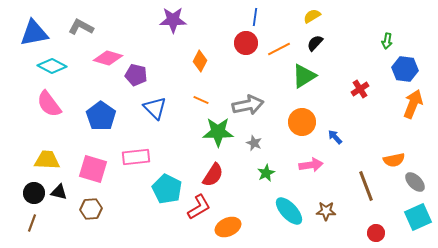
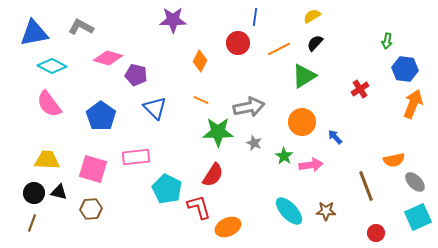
red circle at (246, 43): moved 8 px left
gray arrow at (248, 105): moved 1 px right, 2 px down
green star at (266, 173): moved 18 px right, 17 px up; rotated 12 degrees counterclockwise
red L-shape at (199, 207): rotated 76 degrees counterclockwise
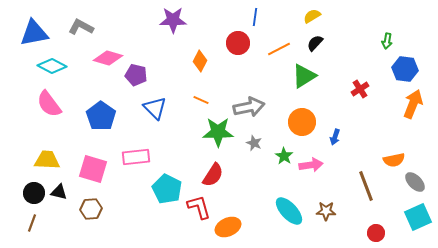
blue arrow at (335, 137): rotated 119 degrees counterclockwise
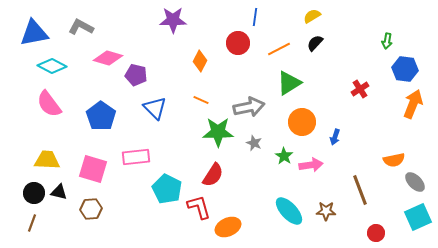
green triangle at (304, 76): moved 15 px left, 7 px down
brown line at (366, 186): moved 6 px left, 4 px down
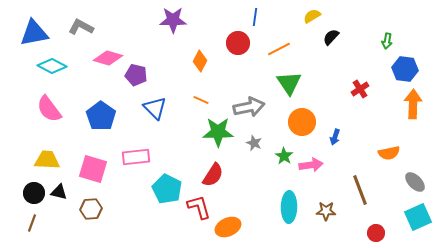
black semicircle at (315, 43): moved 16 px right, 6 px up
green triangle at (289, 83): rotated 32 degrees counterclockwise
pink semicircle at (49, 104): moved 5 px down
orange arrow at (413, 104): rotated 20 degrees counterclockwise
orange semicircle at (394, 160): moved 5 px left, 7 px up
cyan ellipse at (289, 211): moved 4 px up; rotated 44 degrees clockwise
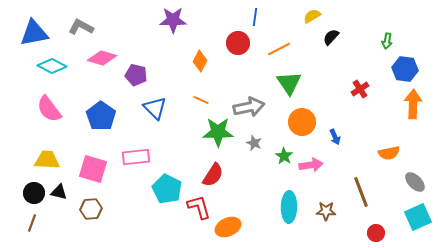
pink diamond at (108, 58): moved 6 px left
blue arrow at (335, 137): rotated 42 degrees counterclockwise
brown line at (360, 190): moved 1 px right, 2 px down
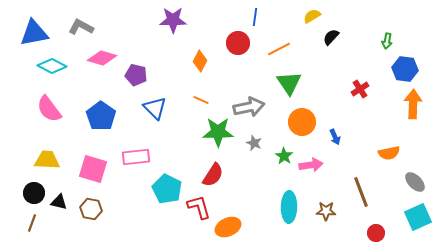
black triangle at (59, 192): moved 10 px down
brown hexagon at (91, 209): rotated 15 degrees clockwise
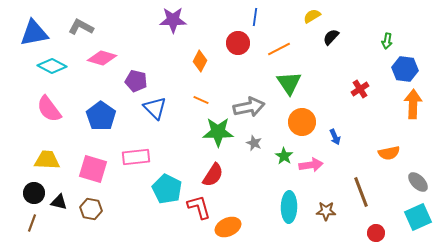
purple pentagon at (136, 75): moved 6 px down
gray ellipse at (415, 182): moved 3 px right
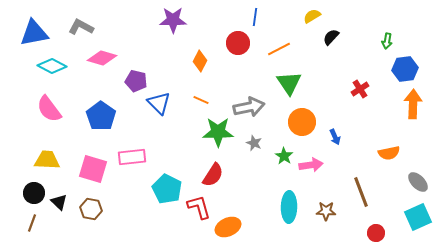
blue hexagon at (405, 69): rotated 15 degrees counterclockwise
blue triangle at (155, 108): moved 4 px right, 5 px up
pink rectangle at (136, 157): moved 4 px left
black triangle at (59, 202): rotated 30 degrees clockwise
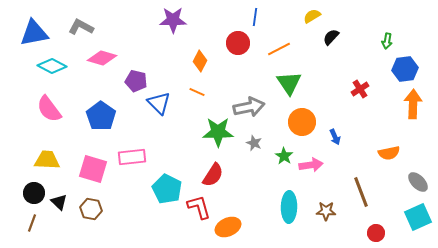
orange line at (201, 100): moved 4 px left, 8 px up
